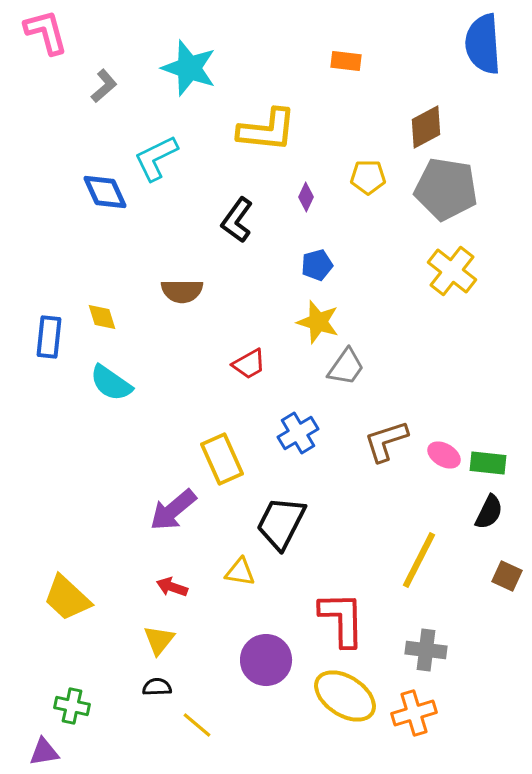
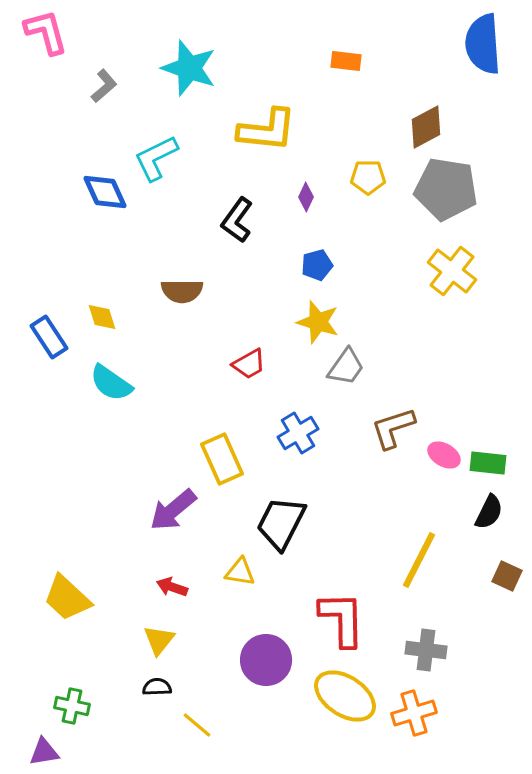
blue rectangle at (49, 337): rotated 39 degrees counterclockwise
brown L-shape at (386, 441): moved 7 px right, 13 px up
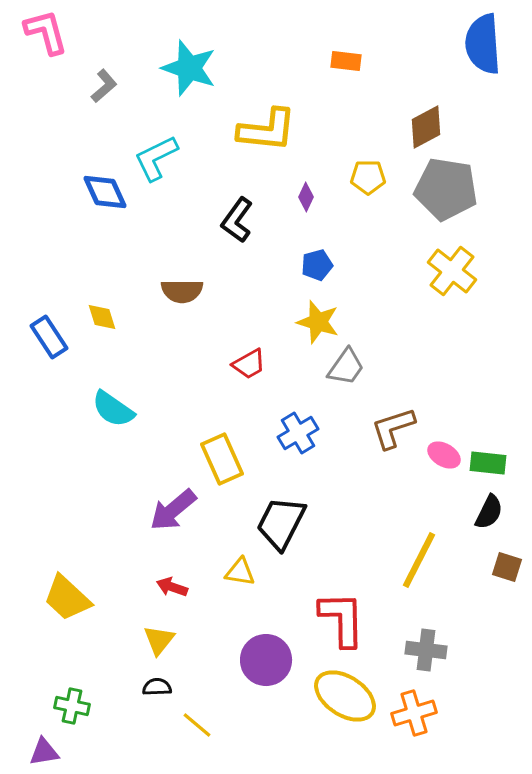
cyan semicircle at (111, 383): moved 2 px right, 26 px down
brown square at (507, 576): moved 9 px up; rotated 8 degrees counterclockwise
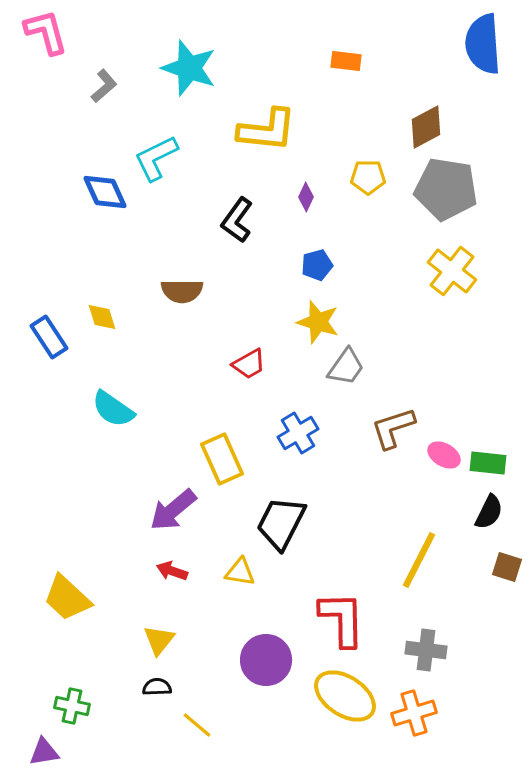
red arrow at (172, 587): moved 16 px up
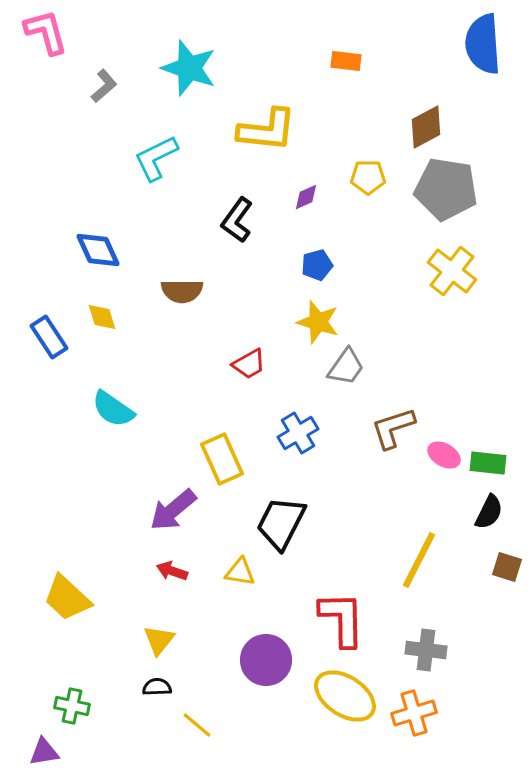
blue diamond at (105, 192): moved 7 px left, 58 px down
purple diamond at (306, 197): rotated 40 degrees clockwise
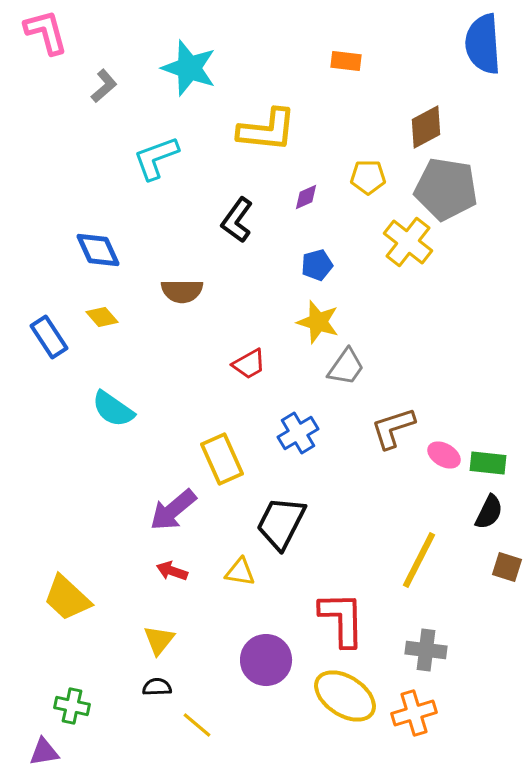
cyan L-shape at (156, 158): rotated 6 degrees clockwise
yellow cross at (452, 271): moved 44 px left, 29 px up
yellow diamond at (102, 317): rotated 24 degrees counterclockwise
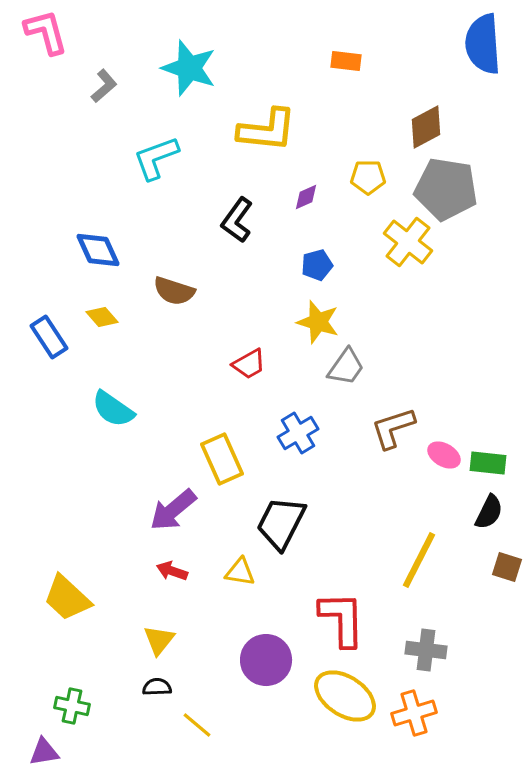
brown semicircle at (182, 291): moved 8 px left; rotated 18 degrees clockwise
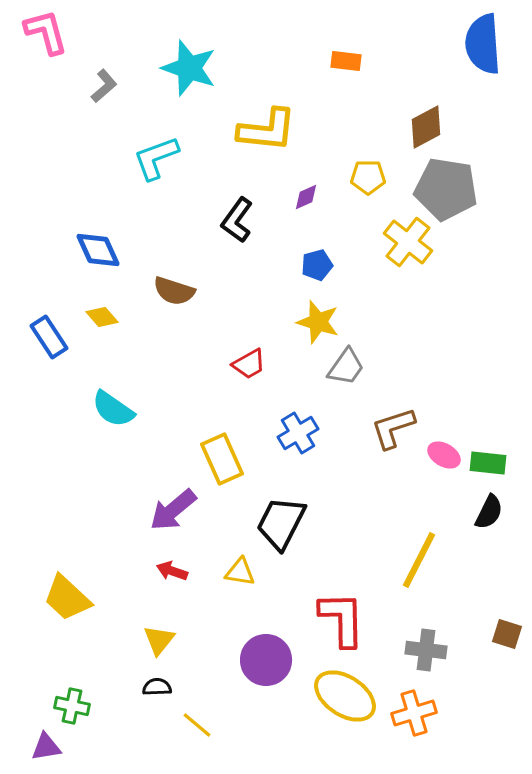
brown square at (507, 567): moved 67 px down
purple triangle at (44, 752): moved 2 px right, 5 px up
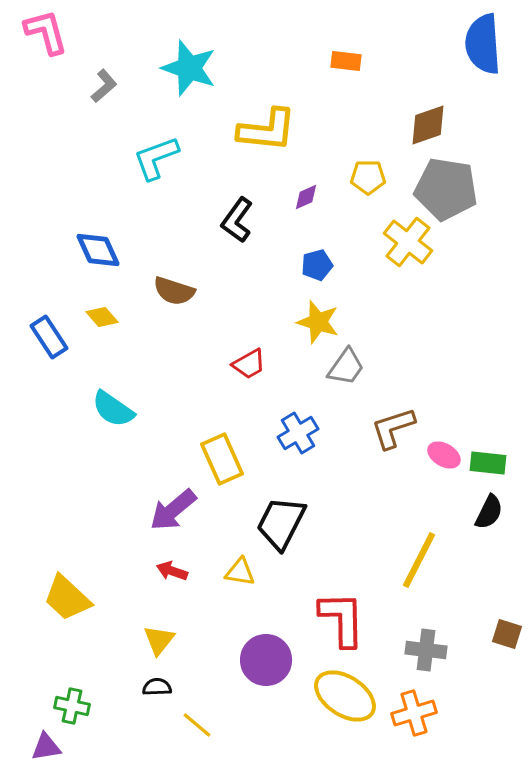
brown diamond at (426, 127): moved 2 px right, 2 px up; rotated 9 degrees clockwise
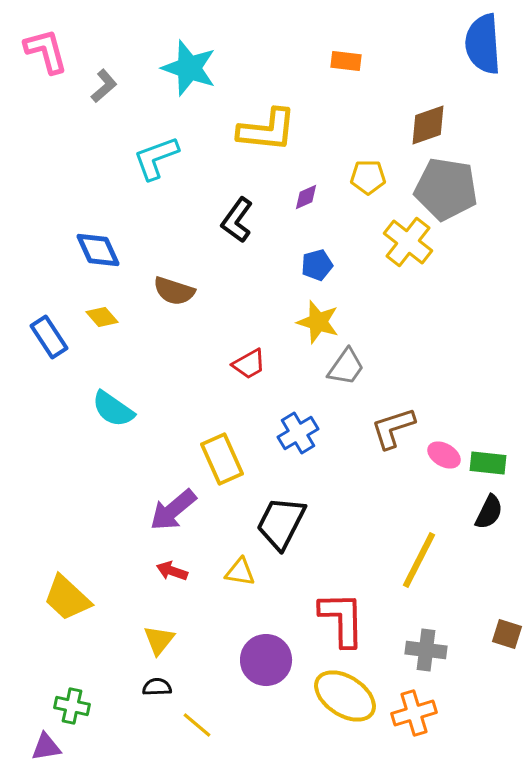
pink L-shape at (46, 32): moved 19 px down
